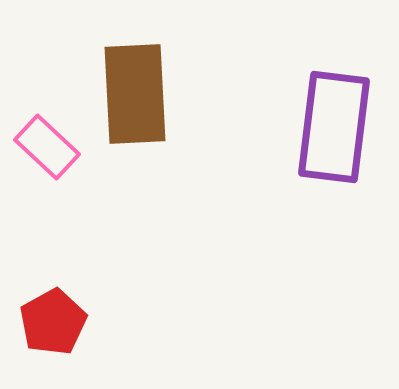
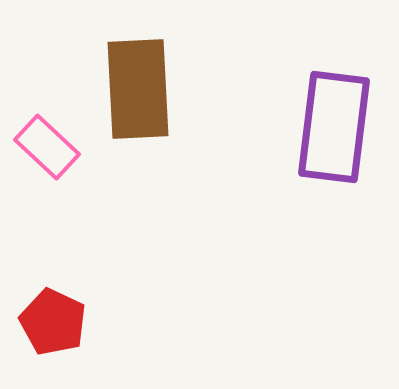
brown rectangle: moved 3 px right, 5 px up
red pentagon: rotated 18 degrees counterclockwise
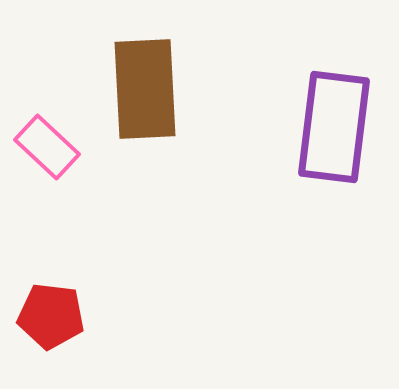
brown rectangle: moved 7 px right
red pentagon: moved 2 px left, 6 px up; rotated 18 degrees counterclockwise
